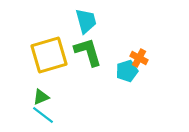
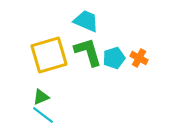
cyan trapezoid: rotated 52 degrees counterclockwise
cyan pentagon: moved 13 px left, 13 px up
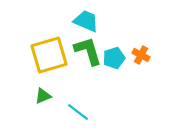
green L-shape: moved 1 px up
orange cross: moved 2 px right, 3 px up
green triangle: moved 2 px right, 1 px up
cyan line: moved 35 px right, 3 px up
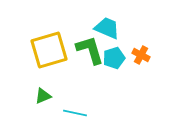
cyan trapezoid: moved 21 px right, 7 px down
green L-shape: moved 2 px right, 1 px up
yellow square: moved 5 px up
cyan line: moved 3 px left, 1 px down; rotated 25 degrees counterclockwise
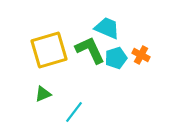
green L-shape: rotated 8 degrees counterclockwise
cyan pentagon: moved 2 px right
green triangle: moved 2 px up
cyan line: moved 1 px left, 1 px up; rotated 65 degrees counterclockwise
